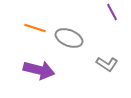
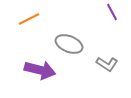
orange line: moved 6 px left, 9 px up; rotated 45 degrees counterclockwise
gray ellipse: moved 6 px down
purple arrow: moved 1 px right
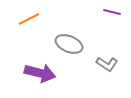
purple line: rotated 48 degrees counterclockwise
purple arrow: moved 3 px down
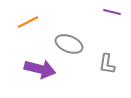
orange line: moved 1 px left, 3 px down
gray L-shape: rotated 65 degrees clockwise
purple arrow: moved 4 px up
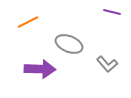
gray L-shape: rotated 50 degrees counterclockwise
purple arrow: rotated 12 degrees counterclockwise
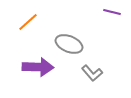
orange line: rotated 15 degrees counterclockwise
gray L-shape: moved 15 px left, 9 px down
purple arrow: moved 2 px left, 2 px up
